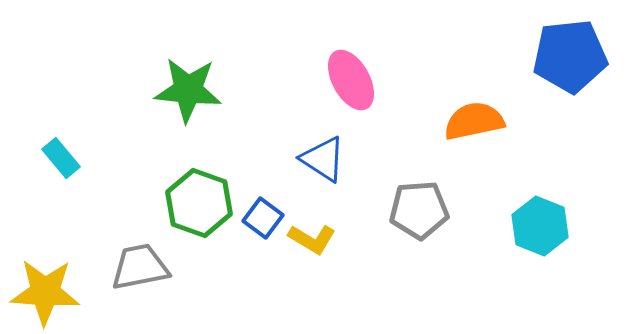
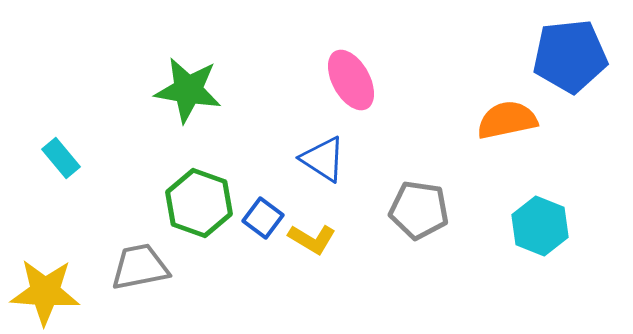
green star: rotated 4 degrees clockwise
orange semicircle: moved 33 px right, 1 px up
gray pentagon: rotated 12 degrees clockwise
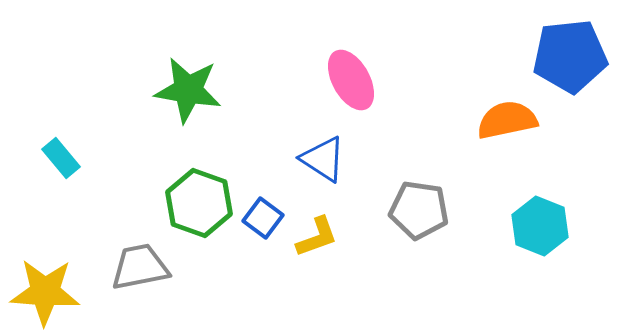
yellow L-shape: moved 5 px right, 2 px up; rotated 51 degrees counterclockwise
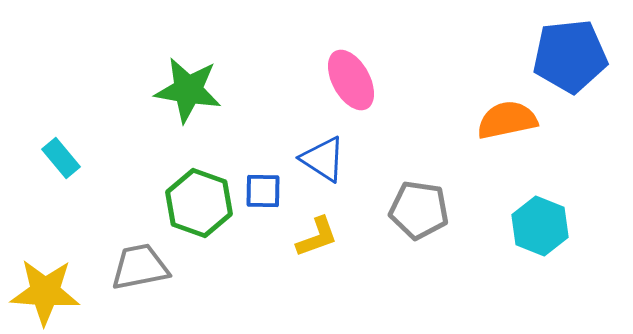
blue square: moved 27 px up; rotated 36 degrees counterclockwise
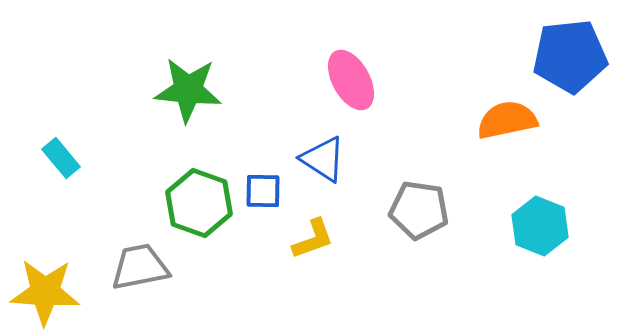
green star: rotated 4 degrees counterclockwise
yellow L-shape: moved 4 px left, 2 px down
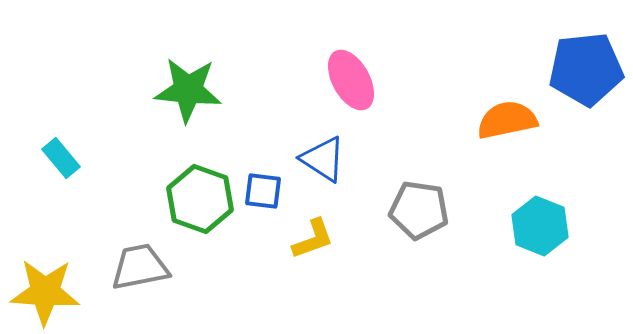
blue pentagon: moved 16 px right, 13 px down
blue square: rotated 6 degrees clockwise
green hexagon: moved 1 px right, 4 px up
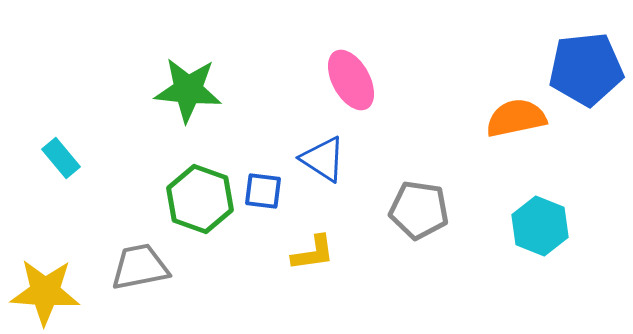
orange semicircle: moved 9 px right, 2 px up
yellow L-shape: moved 14 px down; rotated 12 degrees clockwise
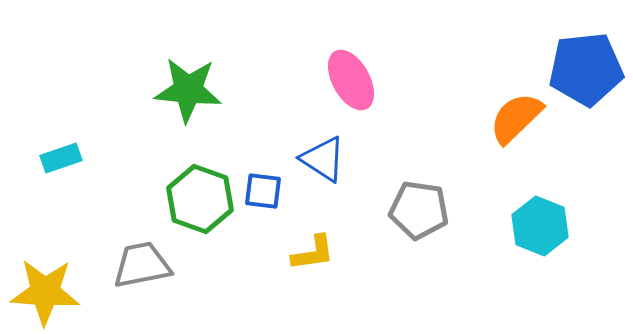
orange semicircle: rotated 32 degrees counterclockwise
cyan rectangle: rotated 69 degrees counterclockwise
gray trapezoid: moved 2 px right, 2 px up
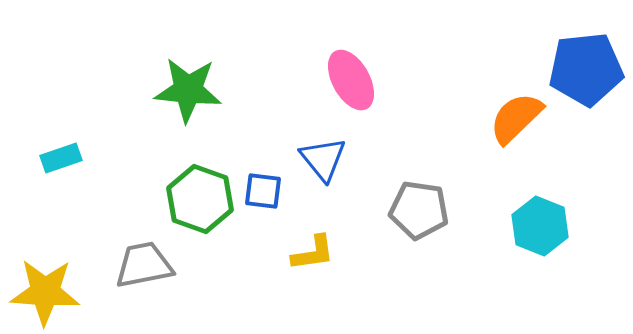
blue triangle: rotated 18 degrees clockwise
gray trapezoid: moved 2 px right
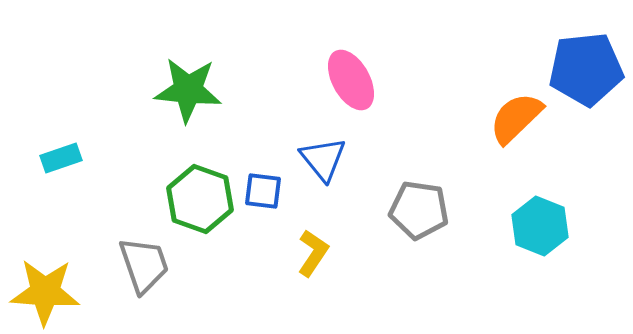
yellow L-shape: rotated 48 degrees counterclockwise
gray trapezoid: rotated 82 degrees clockwise
